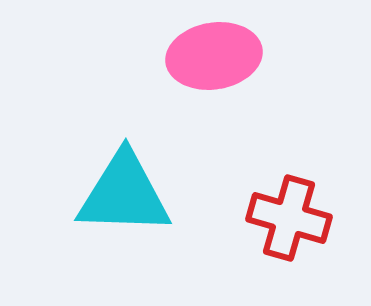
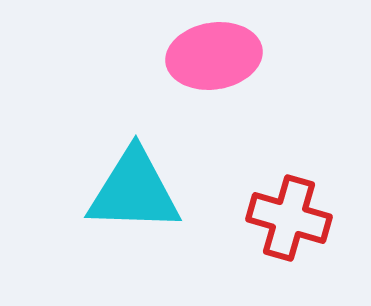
cyan triangle: moved 10 px right, 3 px up
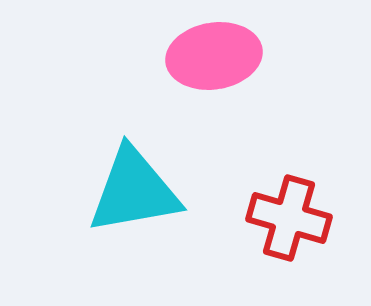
cyan triangle: rotated 12 degrees counterclockwise
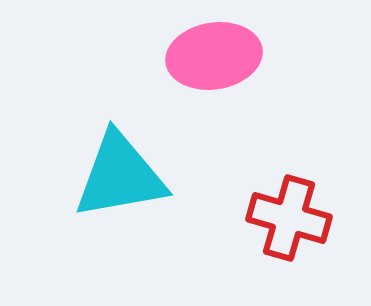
cyan triangle: moved 14 px left, 15 px up
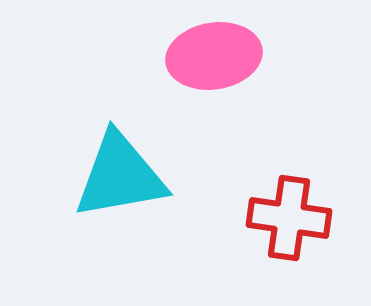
red cross: rotated 8 degrees counterclockwise
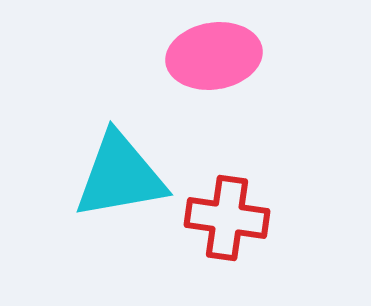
red cross: moved 62 px left
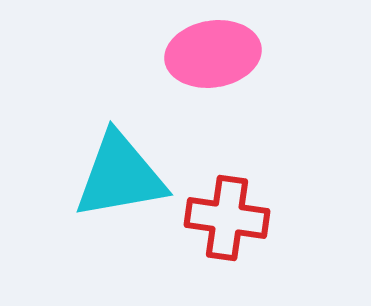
pink ellipse: moved 1 px left, 2 px up
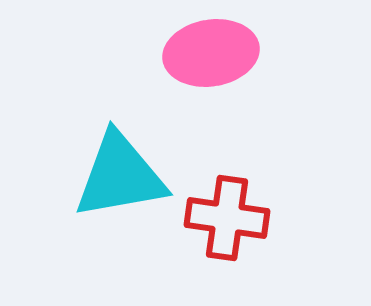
pink ellipse: moved 2 px left, 1 px up
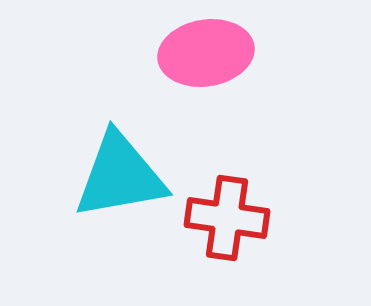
pink ellipse: moved 5 px left
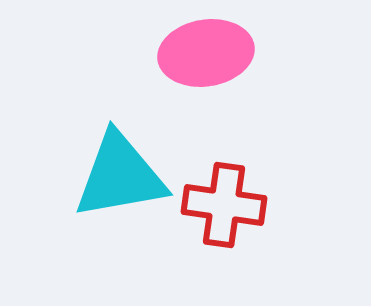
red cross: moved 3 px left, 13 px up
